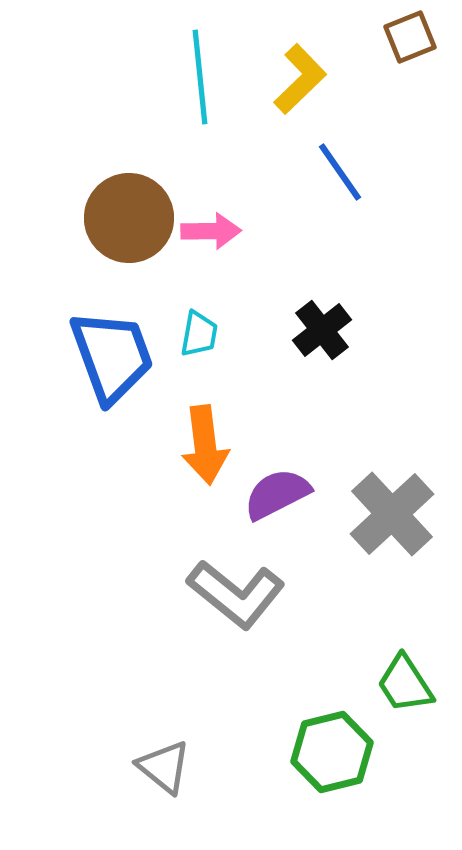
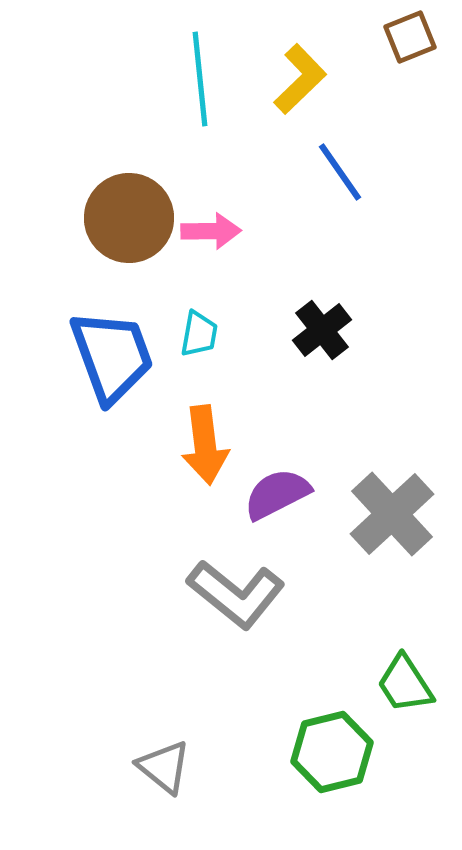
cyan line: moved 2 px down
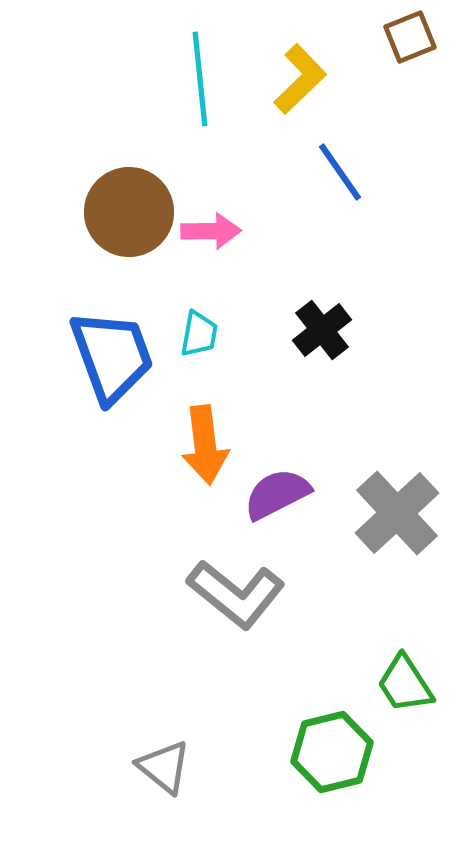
brown circle: moved 6 px up
gray cross: moved 5 px right, 1 px up
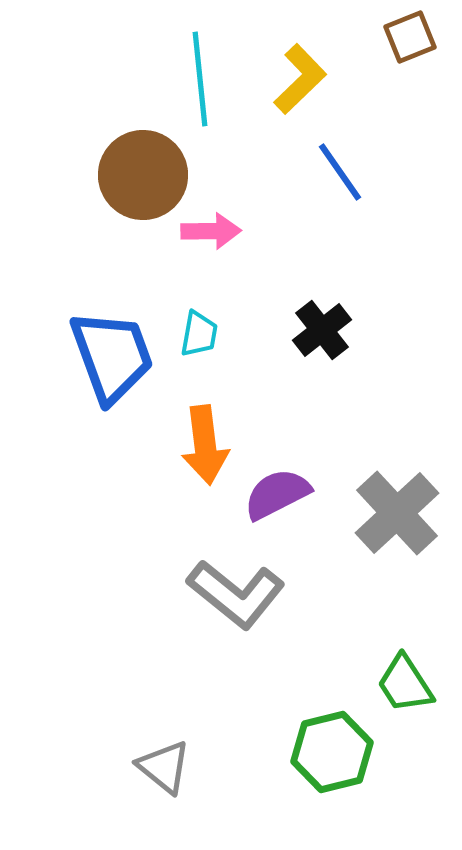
brown circle: moved 14 px right, 37 px up
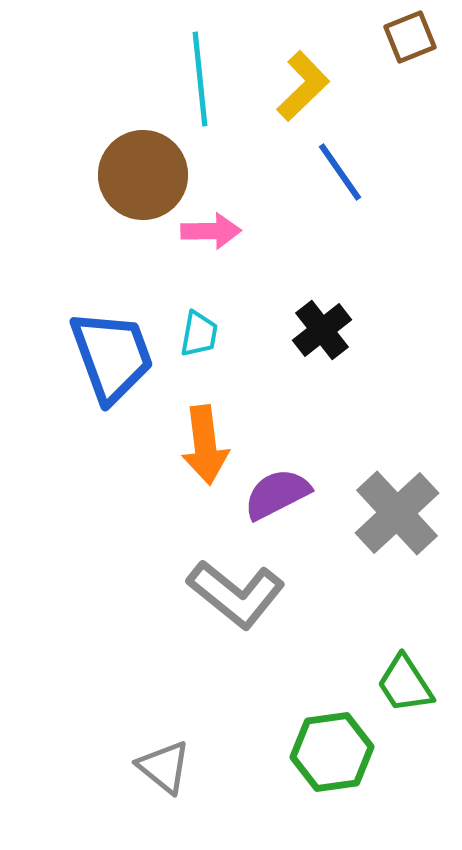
yellow L-shape: moved 3 px right, 7 px down
green hexagon: rotated 6 degrees clockwise
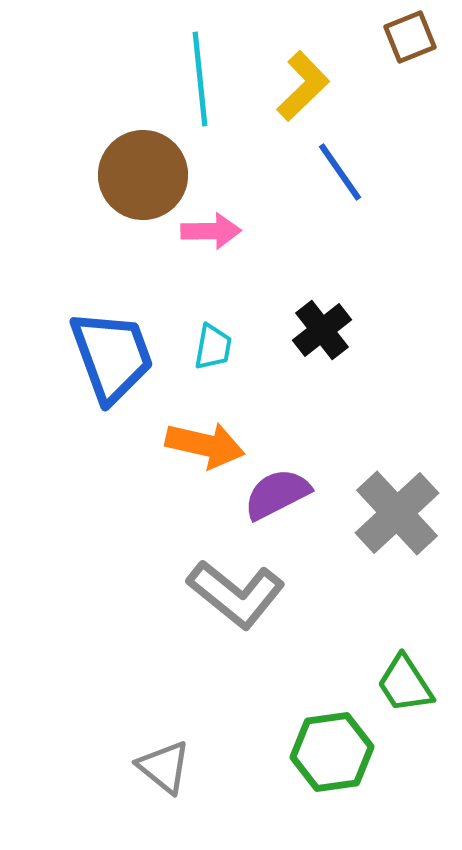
cyan trapezoid: moved 14 px right, 13 px down
orange arrow: rotated 70 degrees counterclockwise
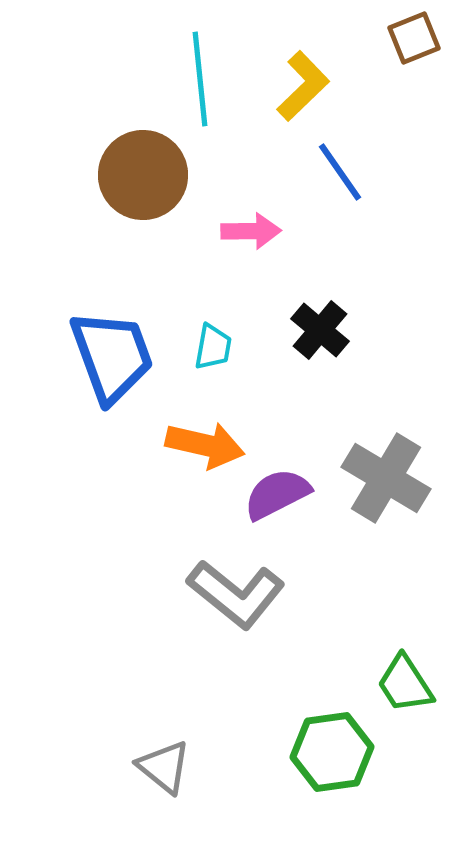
brown square: moved 4 px right, 1 px down
pink arrow: moved 40 px right
black cross: moved 2 px left; rotated 12 degrees counterclockwise
gray cross: moved 11 px left, 35 px up; rotated 16 degrees counterclockwise
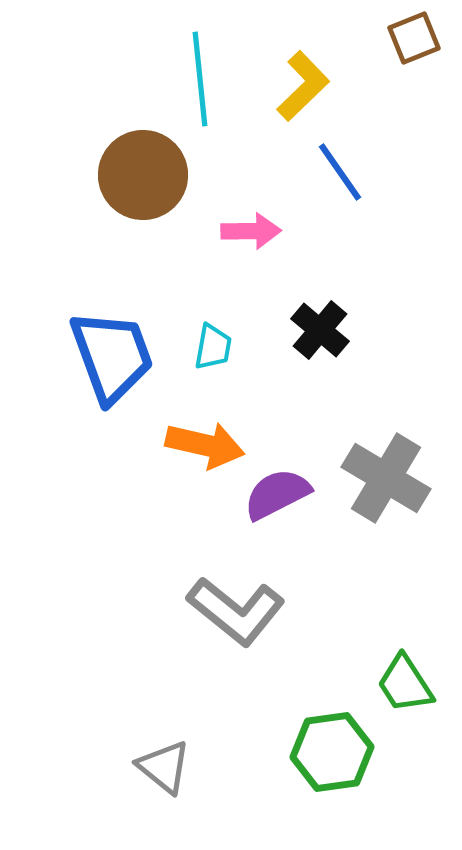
gray L-shape: moved 17 px down
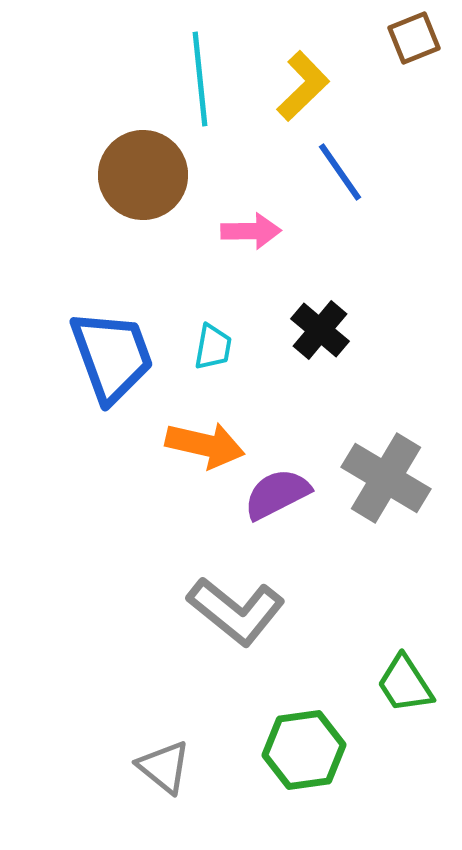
green hexagon: moved 28 px left, 2 px up
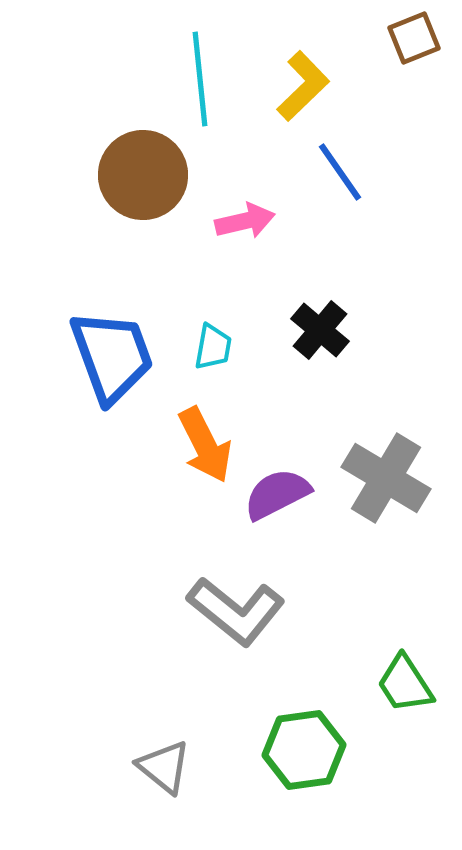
pink arrow: moved 6 px left, 10 px up; rotated 12 degrees counterclockwise
orange arrow: rotated 50 degrees clockwise
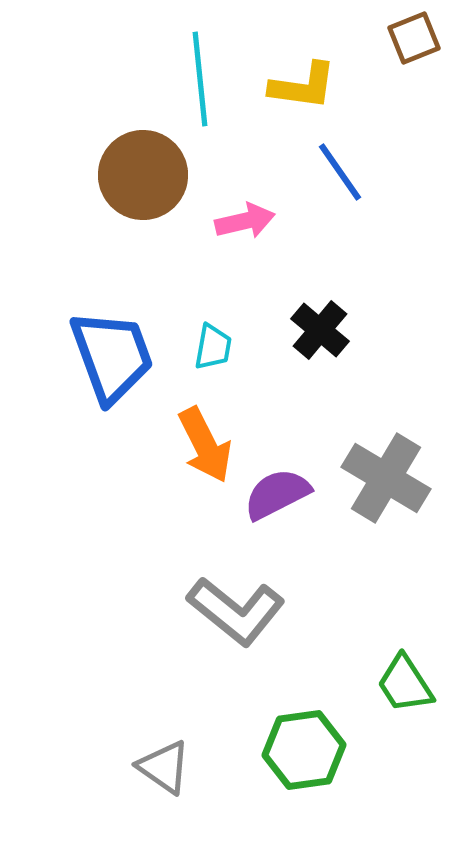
yellow L-shape: rotated 52 degrees clockwise
gray triangle: rotated 4 degrees counterclockwise
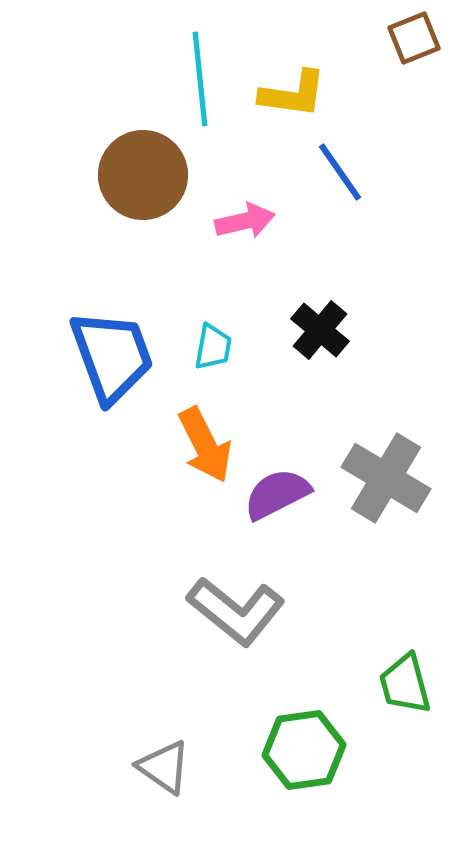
yellow L-shape: moved 10 px left, 8 px down
green trapezoid: rotated 18 degrees clockwise
